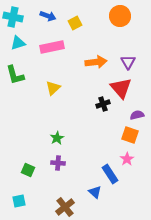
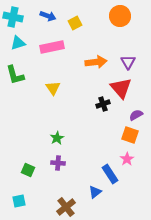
yellow triangle: rotated 21 degrees counterclockwise
purple semicircle: moved 1 px left; rotated 16 degrees counterclockwise
blue triangle: rotated 40 degrees clockwise
brown cross: moved 1 px right
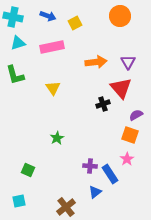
purple cross: moved 32 px right, 3 px down
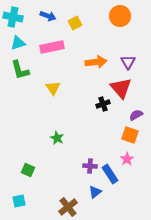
green L-shape: moved 5 px right, 5 px up
green star: rotated 16 degrees counterclockwise
brown cross: moved 2 px right
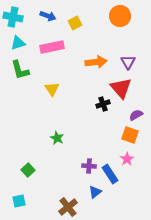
yellow triangle: moved 1 px left, 1 px down
purple cross: moved 1 px left
green square: rotated 24 degrees clockwise
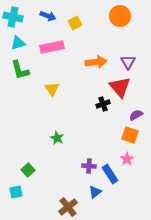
red triangle: moved 1 px left, 1 px up
cyan square: moved 3 px left, 9 px up
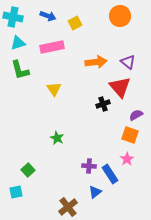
purple triangle: rotated 21 degrees counterclockwise
yellow triangle: moved 2 px right
